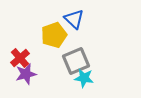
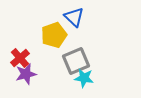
blue triangle: moved 2 px up
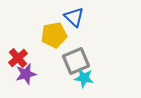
yellow pentagon: rotated 10 degrees clockwise
red cross: moved 2 px left
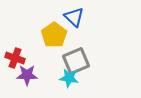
yellow pentagon: rotated 25 degrees counterclockwise
red cross: moved 3 px left; rotated 30 degrees counterclockwise
purple star: moved 1 px right, 1 px down; rotated 15 degrees clockwise
cyan star: moved 15 px left
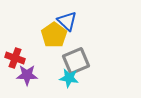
blue triangle: moved 7 px left, 4 px down
